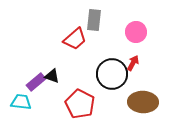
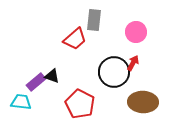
black circle: moved 2 px right, 2 px up
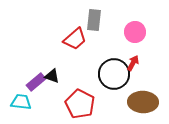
pink circle: moved 1 px left
black circle: moved 2 px down
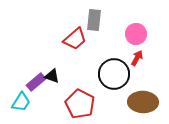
pink circle: moved 1 px right, 2 px down
red arrow: moved 4 px right, 5 px up
cyan trapezoid: rotated 115 degrees clockwise
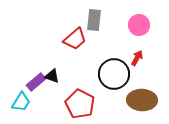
pink circle: moved 3 px right, 9 px up
brown ellipse: moved 1 px left, 2 px up
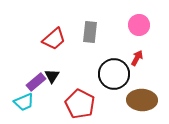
gray rectangle: moved 4 px left, 12 px down
red trapezoid: moved 21 px left
black triangle: rotated 42 degrees clockwise
cyan trapezoid: moved 3 px right; rotated 35 degrees clockwise
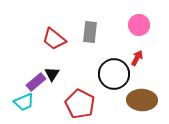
red trapezoid: rotated 80 degrees clockwise
black triangle: moved 2 px up
